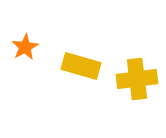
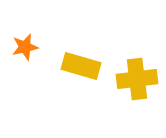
orange star: rotated 16 degrees clockwise
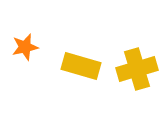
yellow cross: moved 10 px up; rotated 9 degrees counterclockwise
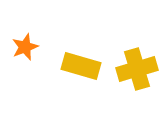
orange star: rotated 8 degrees counterclockwise
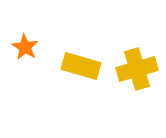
orange star: rotated 20 degrees counterclockwise
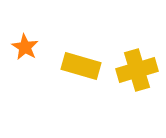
yellow cross: moved 1 px down
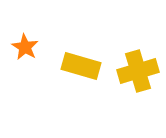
yellow cross: moved 1 px right, 1 px down
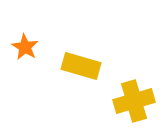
yellow cross: moved 4 px left, 30 px down
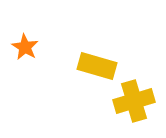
yellow rectangle: moved 16 px right
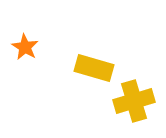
yellow rectangle: moved 3 px left, 2 px down
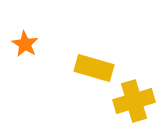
orange star: moved 3 px up
